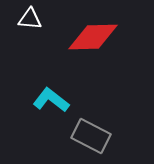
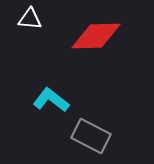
red diamond: moved 3 px right, 1 px up
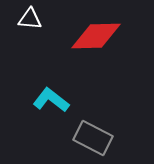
gray rectangle: moved 2 px right, 2 px down
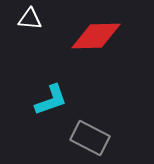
cyan L-shape: rotated 123 degrees clockwise
gray rectangle: moved 3 px left
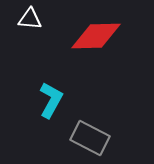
cyan L-shape: rotated 42 degrees counterclockwise
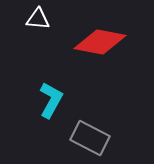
white triangle: moved 8 px right
red diamond: moved 4 px right, 6 px down; rotated 12 degrees clockwise
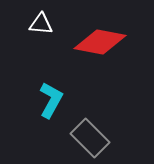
white triangle: moved 3 px right, 5 px down
gray rectangle: rotated 18 degrees clockwise
